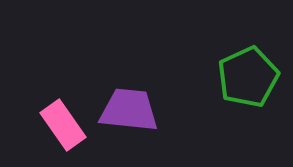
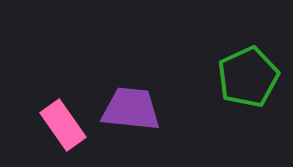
purple trapezoid: moved 2 px right, 1 px up
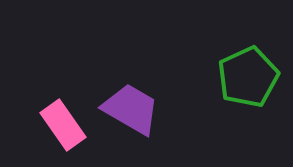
purple trapezoid: rotated 24 degrees clockwise
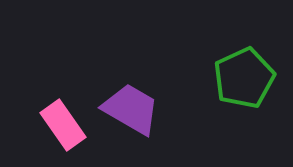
green pentagon: moved 4 px left, 1 px down
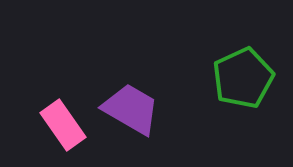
green pentagon: moved 1 px left
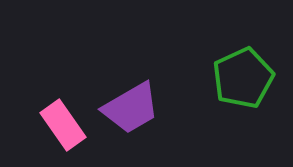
purple trapezoid: moved 1 px up; rotated 120 degrees clockwise
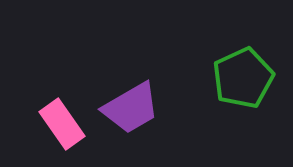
pink rectangle: moved 1 px left, 1 px up
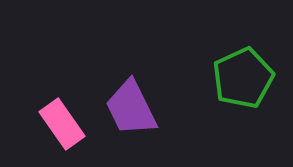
purple trapezoid: rotated 94 degrees clockwise
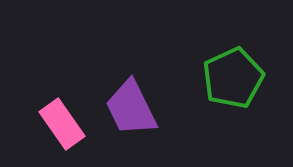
green pentagon: moved 10 px left
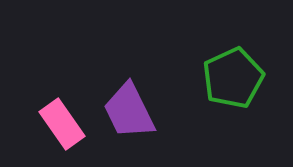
purple trapezoid: moved 2 px left, 3 px down
